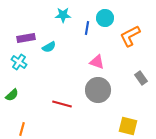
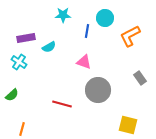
blue line: moved 3 px down
pink triangle: moved 13 px left
gray rectangle: moved 1 px left
yellow square: moved 1 px up
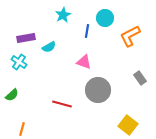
cyan star: rotated 28 degrees counterclockwise
yellow square: rotated 24 degrees clockwise
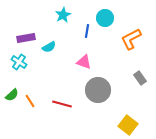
orange L-shape: moved 1 px right, 3 px down
orange line: moved 8 px right, 28 px up; rotated 48 degrees counterclockwise
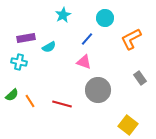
blue line: moved 8 px down; rotated 32 degrees clockwise
cyan cross: rotated 21 degrees counterclockwise
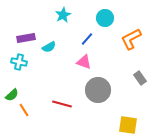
orange line: moved 6 px left, 9 px down
yellow square: rotated 30 degrees counterclockwise
